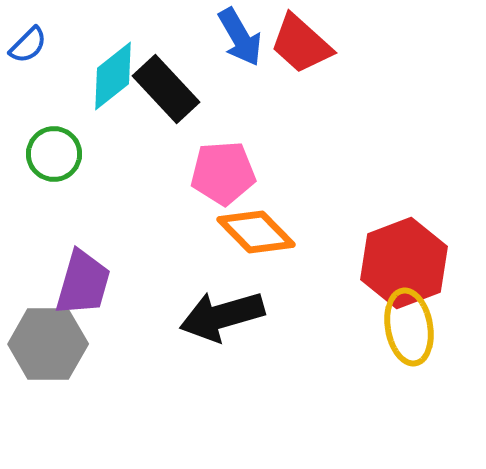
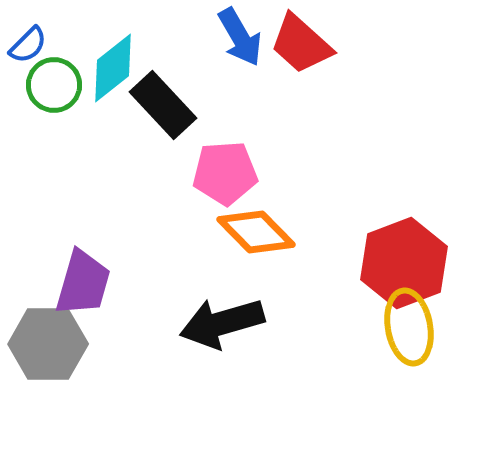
cyan diamond: moved 8 px up
black rectangle: moved 3 px left, 16 px down
green circle: moved 69 px up
pink pentagon: moved 2 px right
black arrow: moved 7 px down
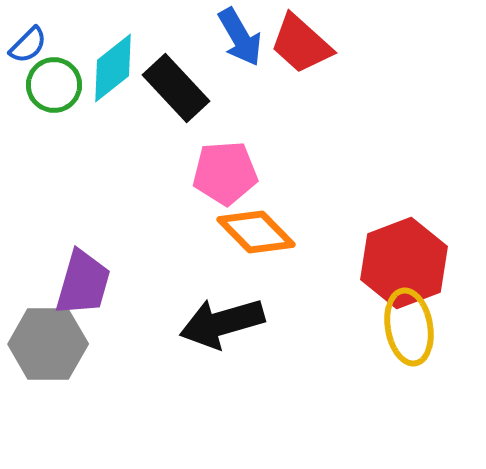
black rectangle: moved 13 px right, 17 px up
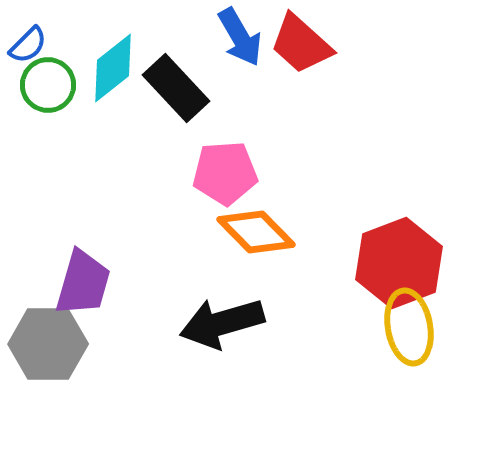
green circle: moved 6 px left
red hexagon: moved 5 px left
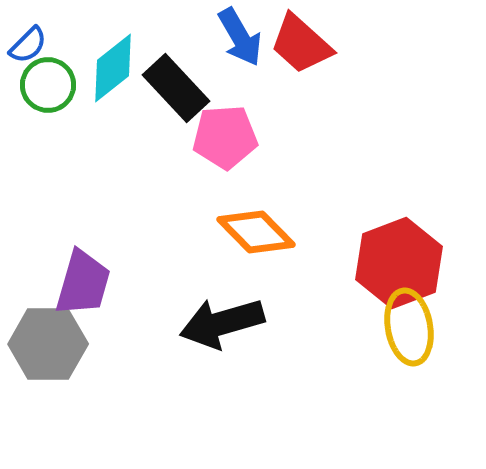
pink pentagon: moved 36 px up
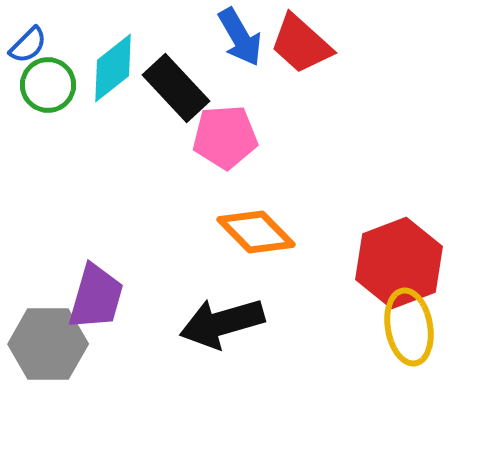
purple trapezoid: moved 13 px right, 14 px down
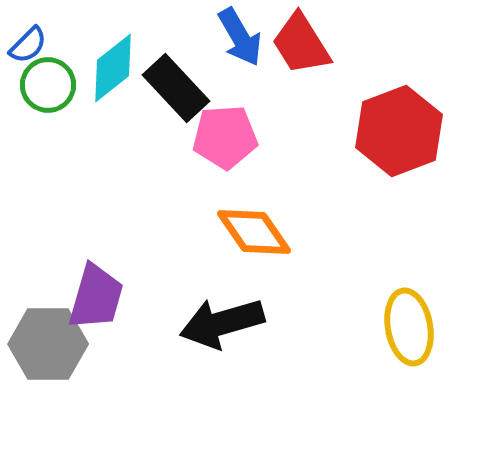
red trapezoid: rotated 16 degrees clockwise
orange diamond: moved 2 px left; rotated 10 degrees clockwise
red hexagon: moved 132 px up
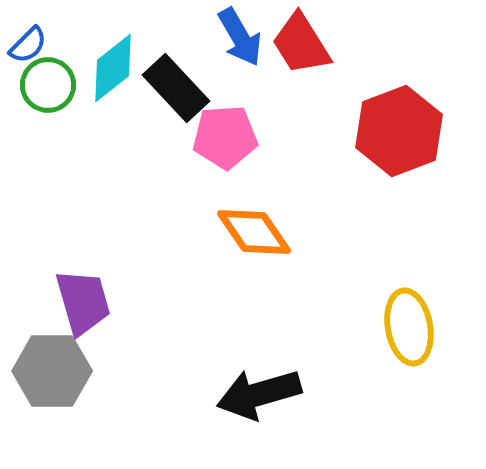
purple trapezoid: moved 13 px left, 5 px down; rotated 32 degrees counterclockwise
black arrow: moved 37 px right, 71 px down
gray hexagon: moved 4 px right, 27 px down
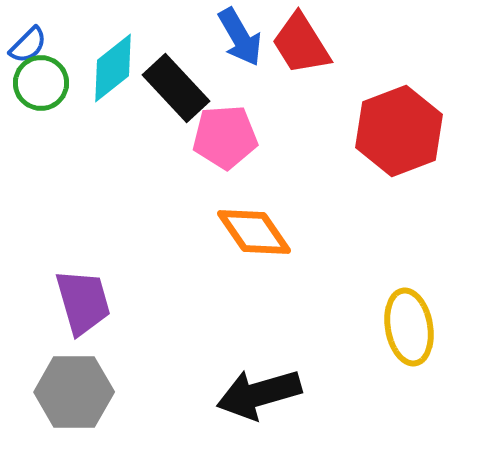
green circle: moved 7 px left, 2 px up
gray hexagon: moved 22 px right, 21 px down
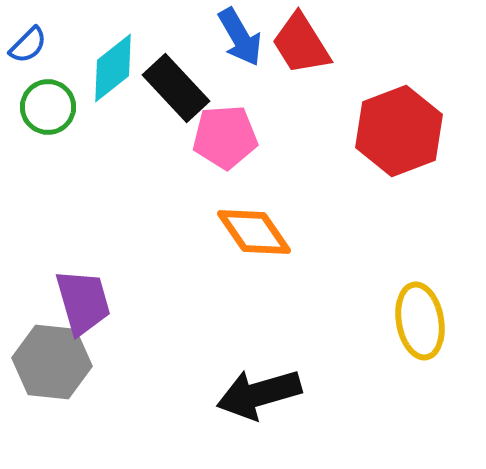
green circle: moved 7 px right, 24 px down
yellow ellipse: moved 11 px right, 6 px up
gray hexagon: moved 22 px left, 30 px up; rotated 6 degrees clockwise
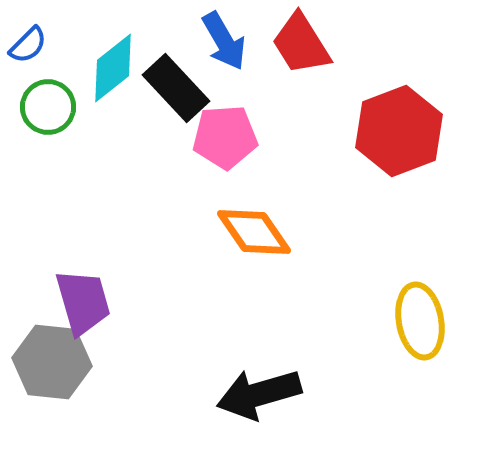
blue arrow: moved 16 px left, 4 px down
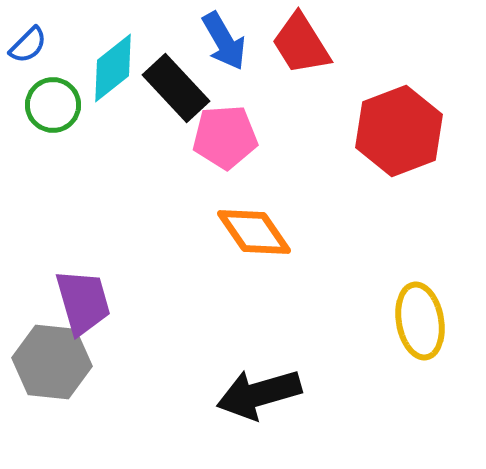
green circle: moved 5 px right, 2 px up
